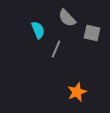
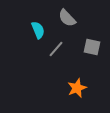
gray square: moved 14 px down
gray line: rotated 18 degrees clockwise
orange star: moved 4 px up
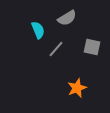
gray semicircle: rotated 78 degrees counterclockwise
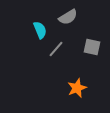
gray semicircle: moved 1 px right, 1 px up
cyan semicircle: moved 2 px right
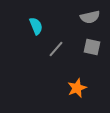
gray semicircle: moved 22 px right; rotated 18 degrees clockwise
cyan semicircle: moved 4 px left, 4 px up
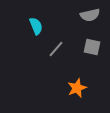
gray semicircle: moved 2 px up
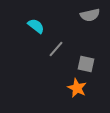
cyan semicircle: rotated 30 degrees counterclockwise
gray square: moved 6 px left, 17 px down
orange star: rotated 24 degrees counterclockwise
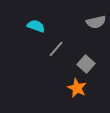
gray semicircle: moved 6 px right, 7 px down
cyan semicircle: rotated 18 degrees counterclockwise
gray square: rotated 30 degrees clockwise
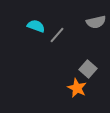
gray line: moved 1 px right, 14 px up
gray square: moved 2 px right, 5 px down
